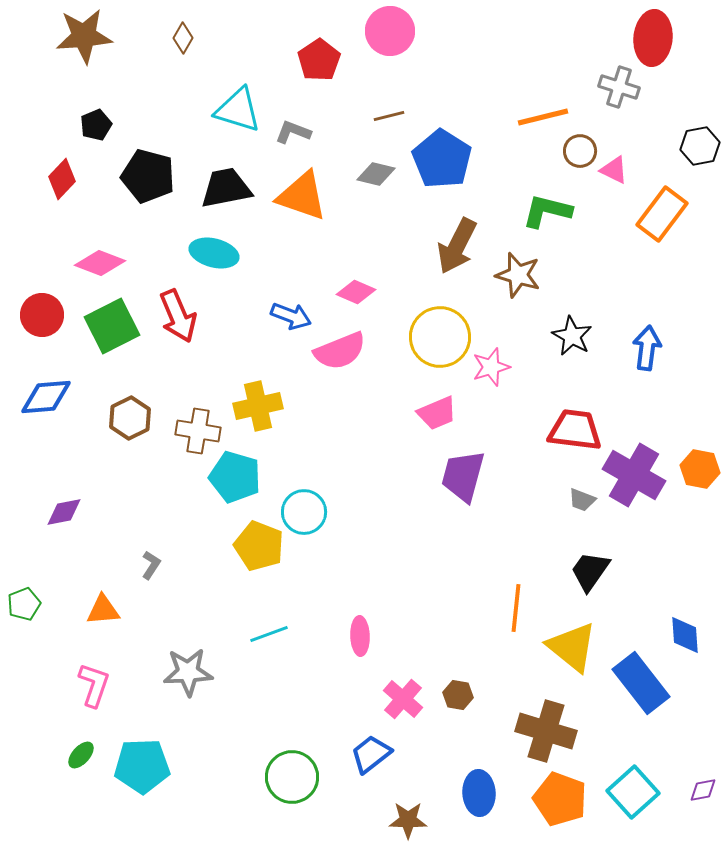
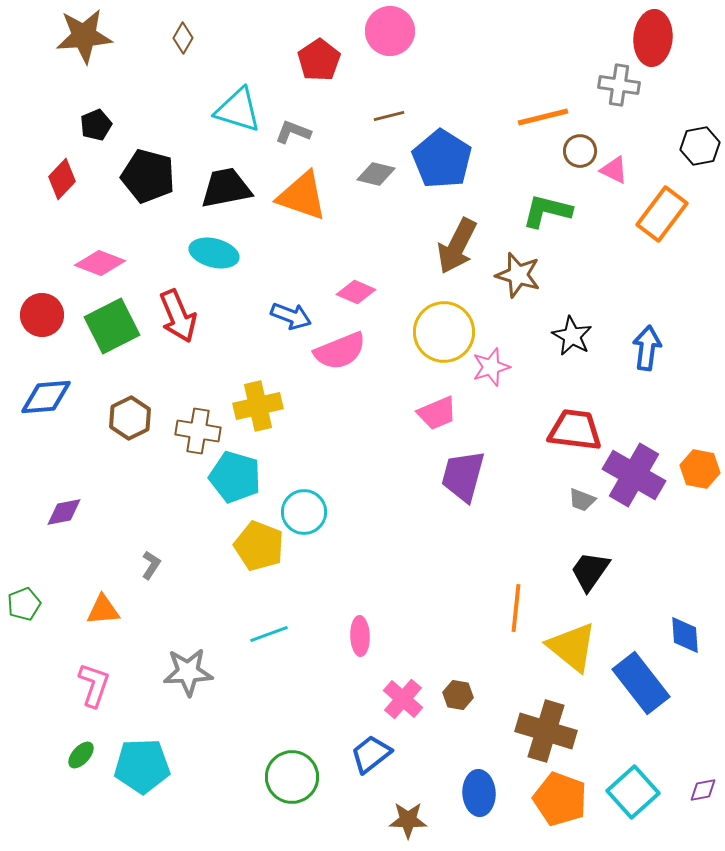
gray cross at (619, 87): moved 2 px up; rotated 9 degrees counterclockwise
yellow circle at (440, 337): moved 4 px right, 5 px up
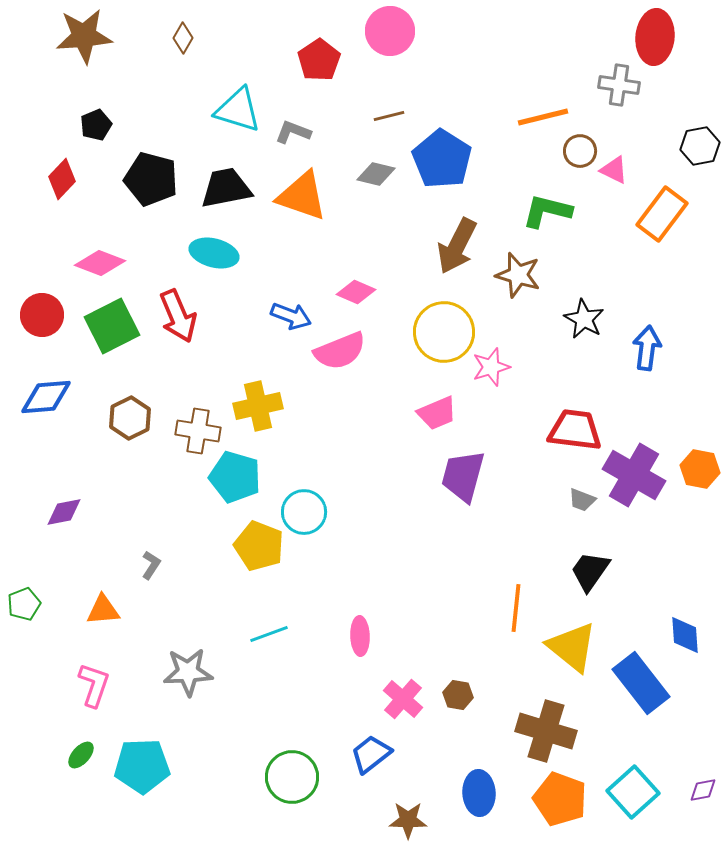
red ellipse at (653, 38): moved 2 px right, 1 px up
black pentagon at (148, 176): moved 3 px right, 3 px down
black star at (572, 336): moved 12 px right, 17 px up
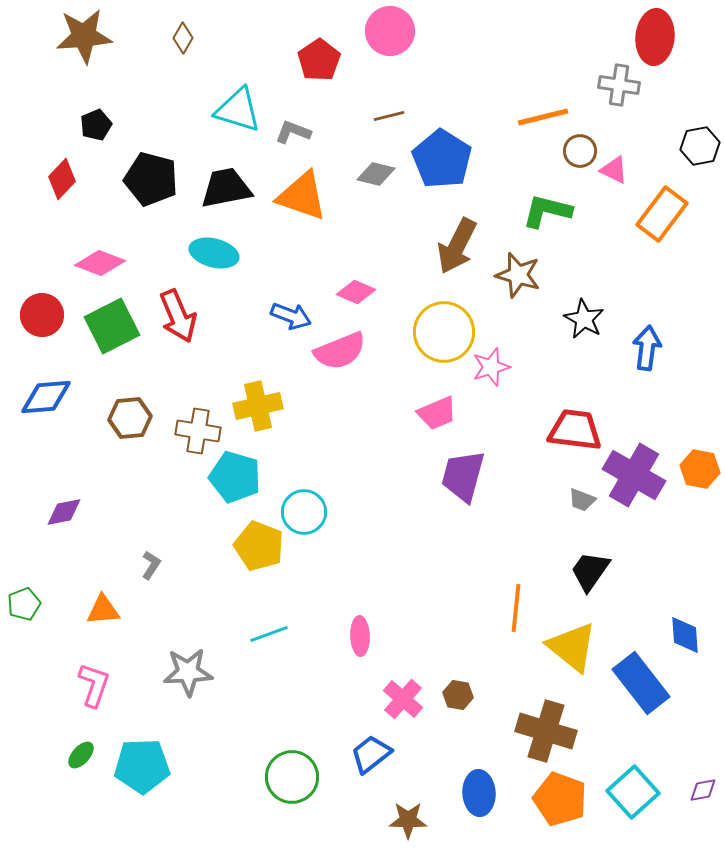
brown hexagon at (130, 418): rotated 21 degrees clockwise
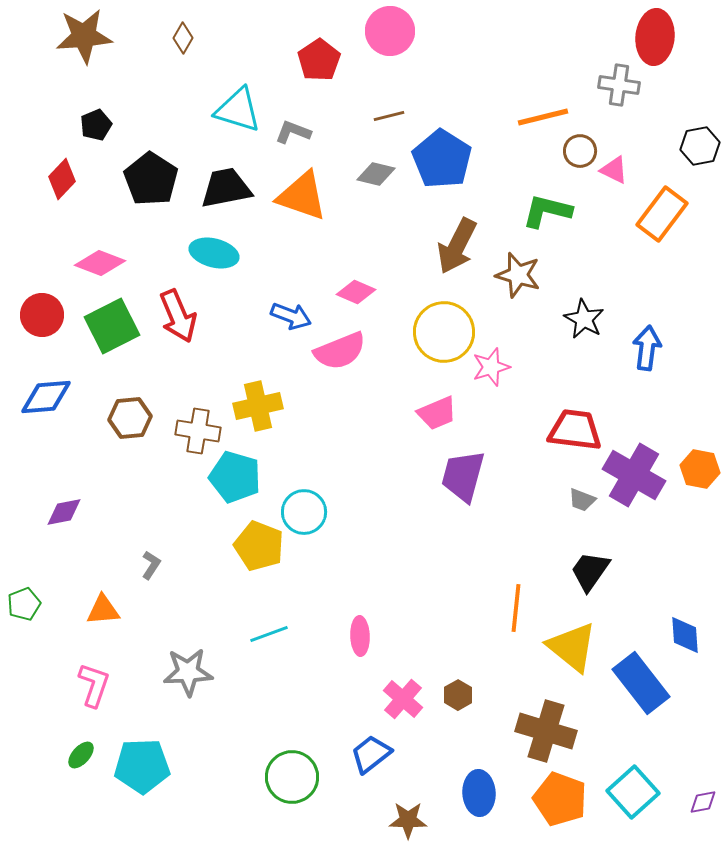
black pentagon at (151, 179): rotated 18 degrees clockwise
brown hexagon at (458, 695): rotated 20 degrees clockwise
purple diamond at (703, 790): moved 12 px down
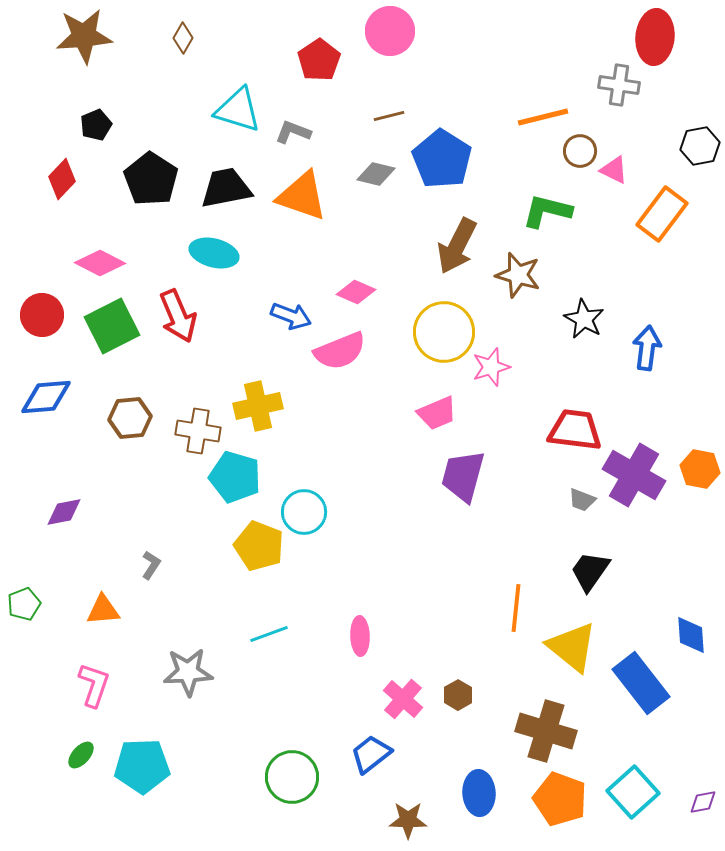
pink diamond at (100, 263): rotated 6 degrees clockwise
blue diamond at (685, 635): moved 6 px right
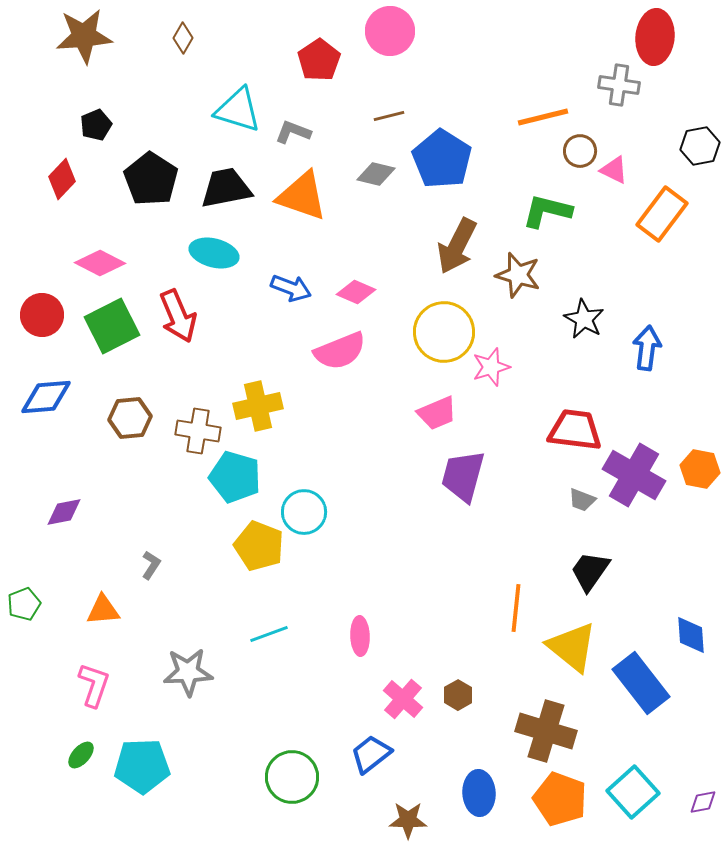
blue arrow at (291, 316): moved 28 px up
